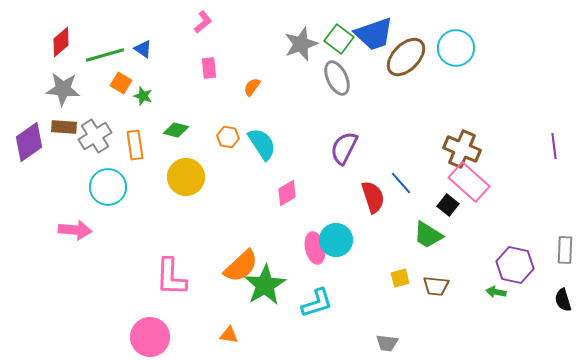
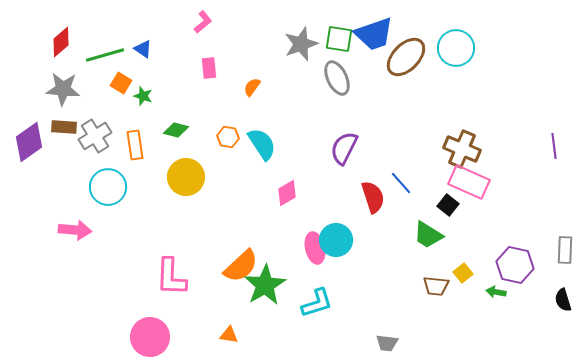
green square at (339, 39): rotated 28 degrees counterclockwise
pink rectangle at (469, 182): rotated 18 degrees counterclockwise
yellow square at (400, 278): moved 63 px right, 5 px up; rotated 24 degrees counterclockwise
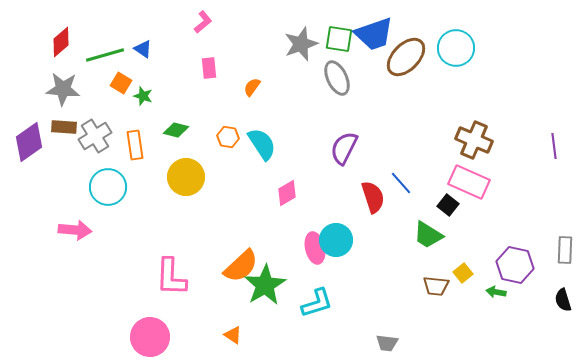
brown cross at (462, 149): moved 12 px right, 9 px up
orange triangle at (229, 335): moved 4 px right; rotated 24 degrees clockwise
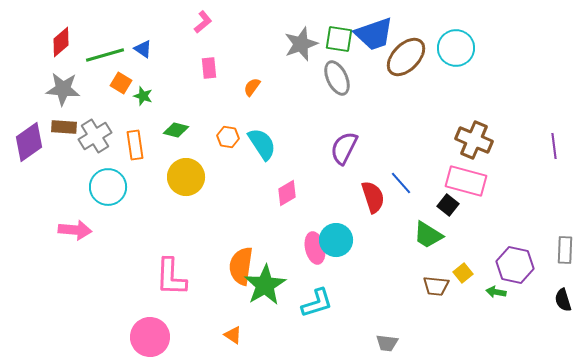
pink rectangle at (469, 182): moved 3 px left, 1 px up; rotated 9 degrees counterclockwise
orange semicircle at (241, 266): rotated 141 degrees clockwise
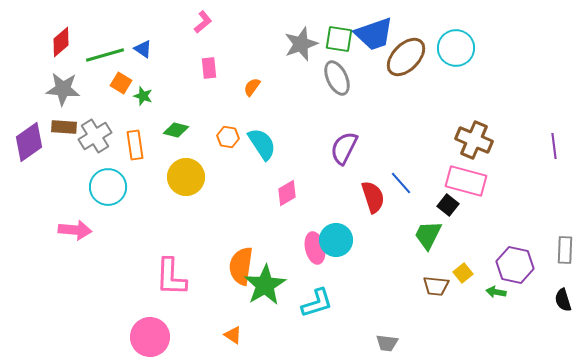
green trapezoid at (428, 235): rotated 84 degrees clockwise
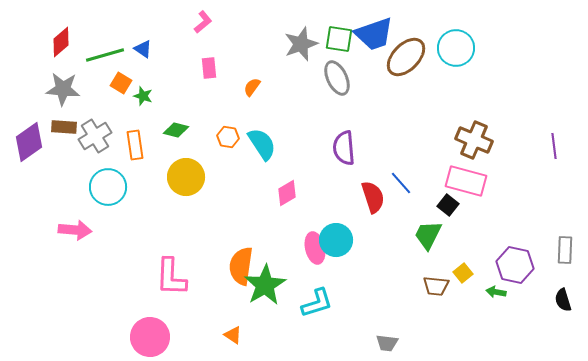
purple semicircle at (344, 148): rotated 32 degrees counterclockwise
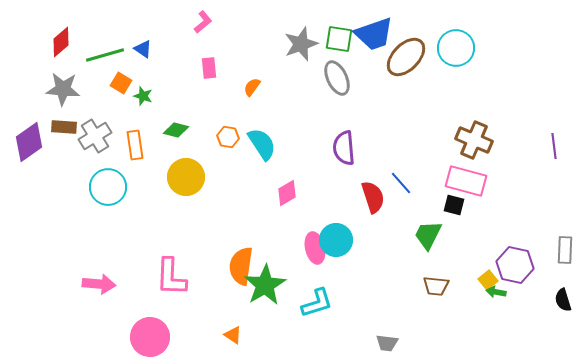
black square at (448, 205): moved 6 px right; rotated 25 degrees counterclockwise
pink arrow at (75, 230): moved 24 px right, 54 px down
yellow square at (463, 273): moved 25 px right, 7 px down
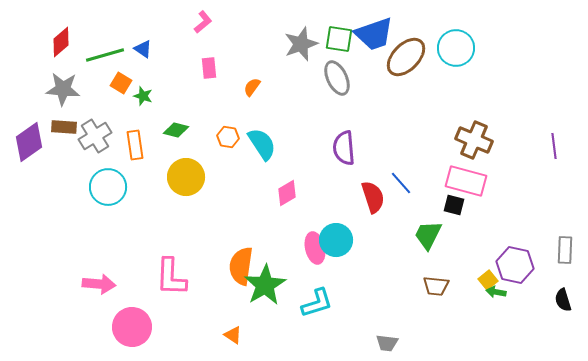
pink circle at (150, 337): moved 18 px left, 10 px up
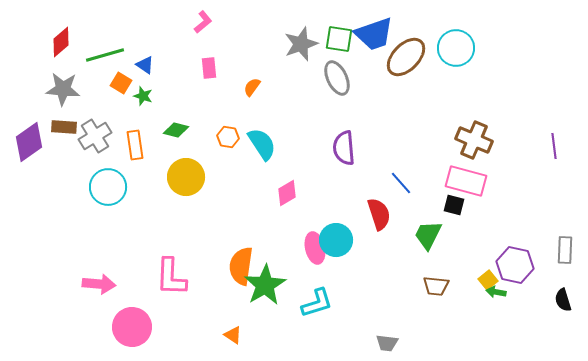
blue triangle at (143, 49): moved 2 px right, 16 px down
red semicircle at (373, 197): moved 6 px right, 17 px down
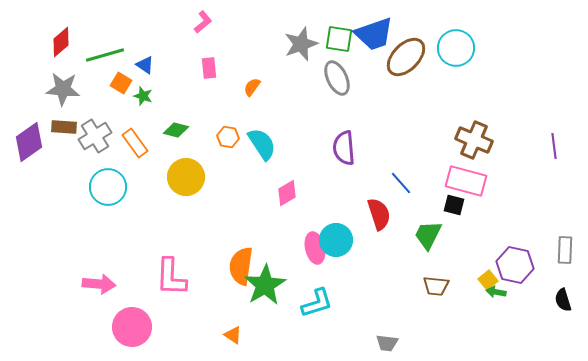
orange rectangle at (135, 145): moved 2 px up; rotated 28 degrees counterclockwise
